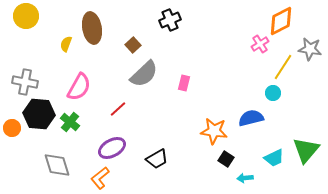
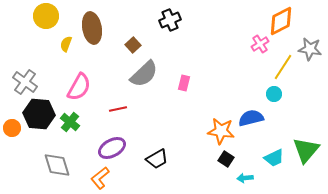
yellow circle: moved 20 px right
gray cross: rotated 25 degrees clockwise
cyan circle: moved 1 px right, 1 px down
red line: rotated 30 degrees clockwise
orange star: moved 7 px right
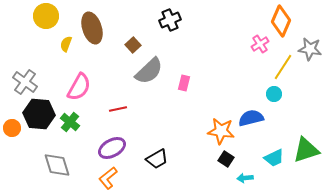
orange diamond: rotated 40 degrees counterclockwise
brown ellipse: rotated 8 degrees counterclockwise
gray semicircle: moved 5 px right, 3 px up
green triangle: rotated 32 degrees clockwise
orange L-shape: moved 8 px right
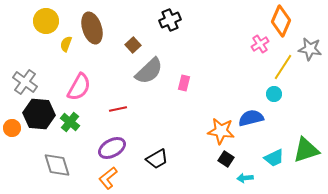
yellow circle: moved 5 px down
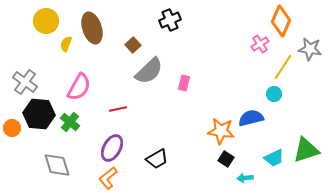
purple ellipse: rotated 32 degrees counterclockwise
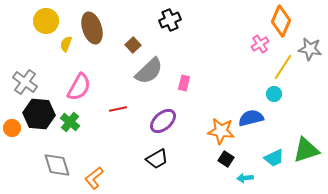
purple ellipse: moved 51 px right, 27 px up; rotated 20 degrees clockwise
orange L-shape: moved 14 px left
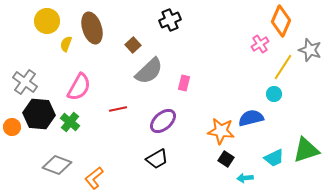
yellow circle: moved 1 px right
gray star: moved 1 px down; rotated 10 degrees clockwise
orange circle: moved 1 px up
gray diamond: rotated 52 degrees counterclockwise
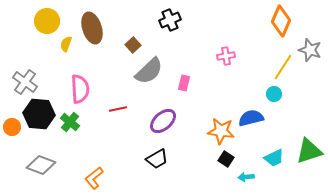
pink cross: moved 34 px left, 12 px down; rotated 24 degrees clockwise
pink semicircle: moved 1 px right, 2 px down; rotated 32 degrees counterclockwise
green triangle: moved 3 px right, 1 px down
gray diamond: moved 16 px left
cyan arrow: moved 1 px right, 1 px up
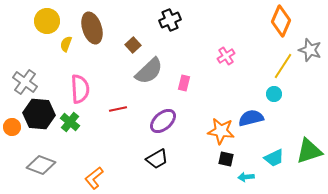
pink cross: rotated 24 degrees counterclockwise
yellow line: moved 1 px up
black square: rotated 21 degrees counterclockwise
